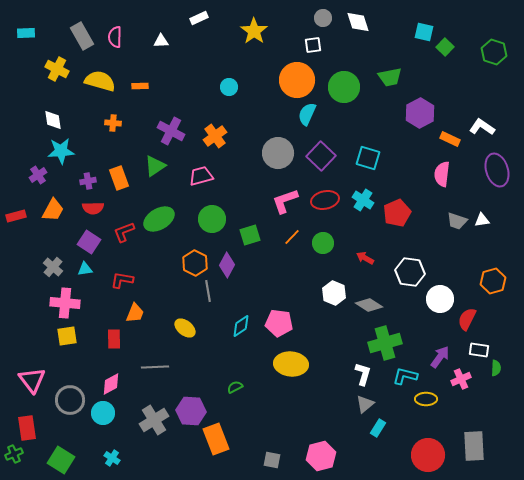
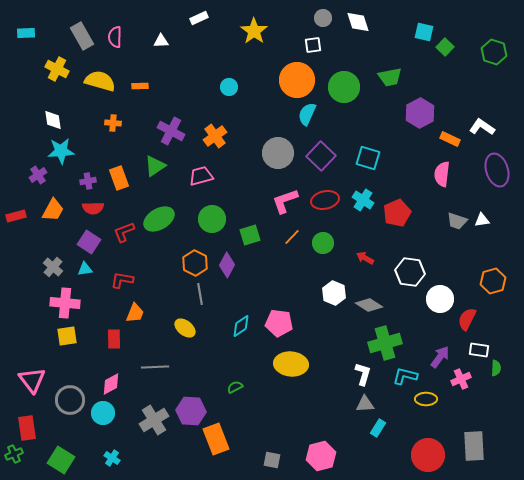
gray line at (208, 291): moved 8 px left, 3 px down
gray triangle at (365, 404): rotated 36 degrees clockwise
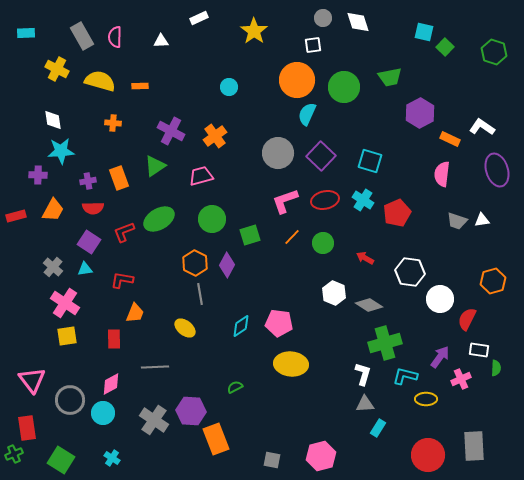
cyan square at (368, 158): moved 2 px right, 3 px down
purple cross at (38, 175): rotated 36 degrees clockwise
pink cross at (65, 303): rotated 28 degrees clockwise
gray cross at (154, 420): rotated 24 degrees counterclockwise
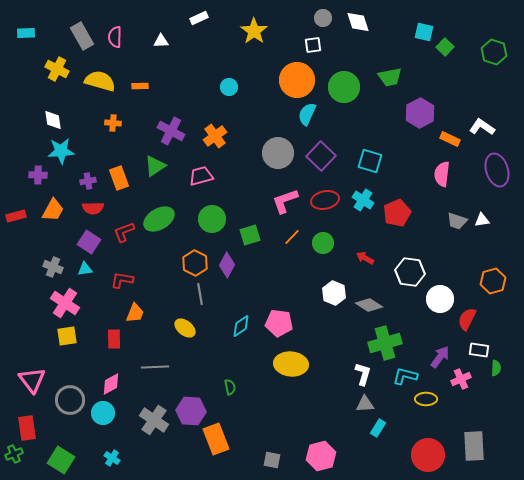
gray cross at (53, 267): rotated 18 degrees counterclockwise
green semicircle at (235, 387): moved 5 px left; rotated 105 degrees clockwise
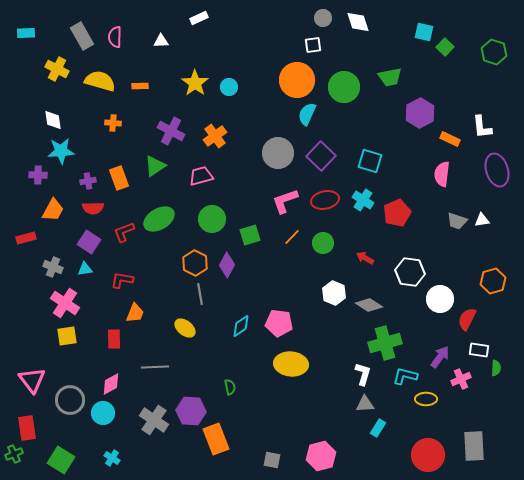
yellow star at (254, 31): moved 59 px left, 52 px down
white L-shape at (482, 127): rotated 130 degrees counterclockwise
red rectangle at (16, 216): moved 10 px right, 22 px down
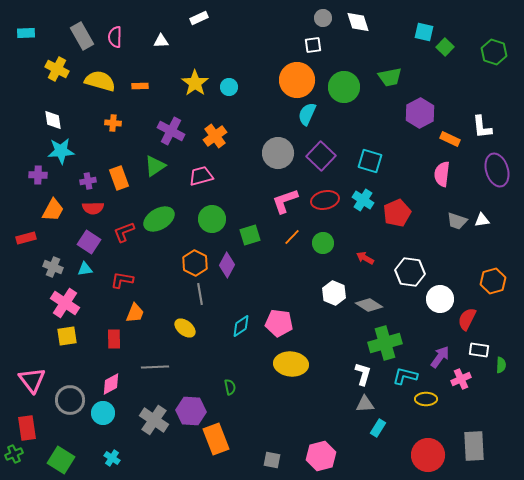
green semicircle at (496, 368): moved 5 px right, 3 px up
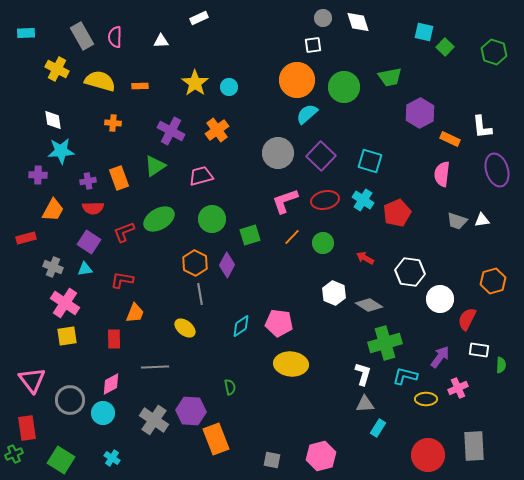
cyan semicircle at (307, 114): rotated 25 degrees clockwise
orange cross at (215, 136): moved 2 px right, 6 px up
pink cross at (461, 379): moved 3 px left, 9 px down
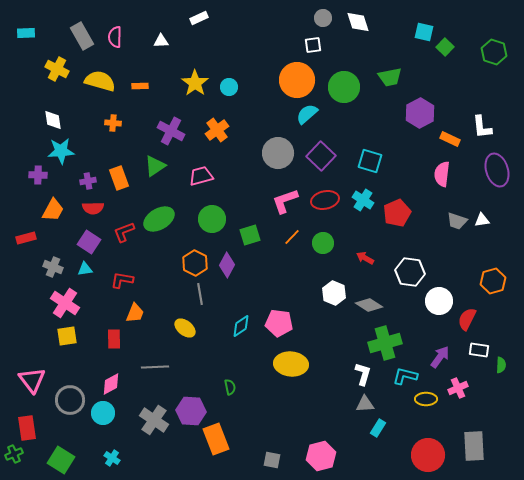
white circle at (440, 299): moved 1 px left, 2 px down
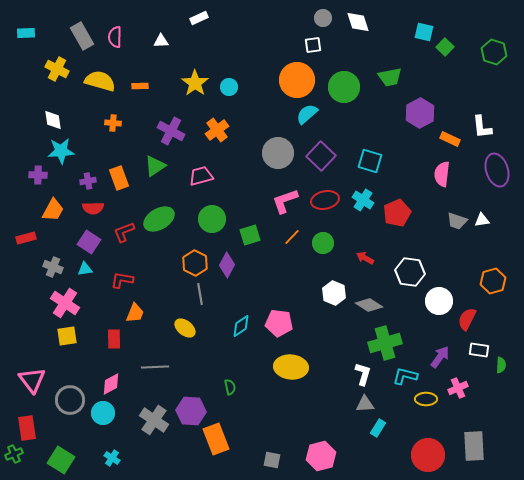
yellow ellipse at (291, 364): moved 3 px down
